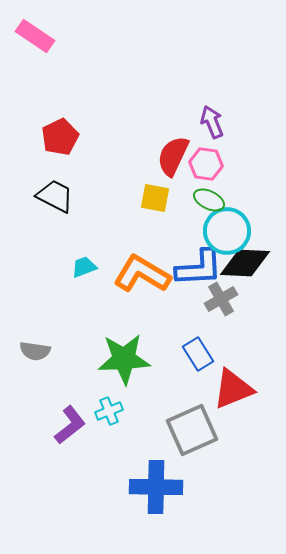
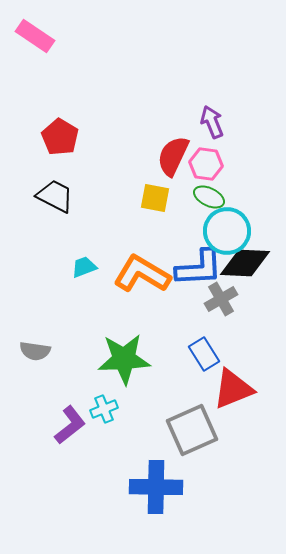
red pentagon: rotated 15 degrees counterclockwise
green ellipse: moved 3 px up
blue rectangle: moved 6 px right
cyan cross: moved 5 px left, 2 px up
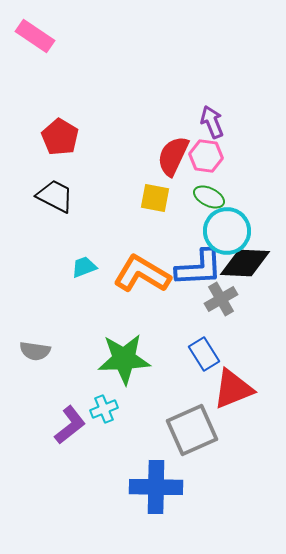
pink hexagon: moved 8 px up
